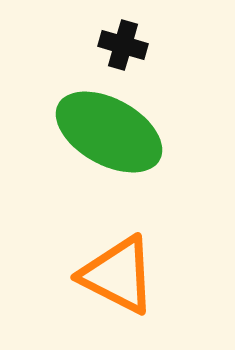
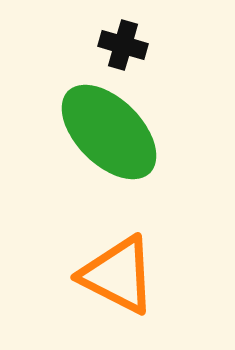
green ellipse: rotated 16 degrees clockwise
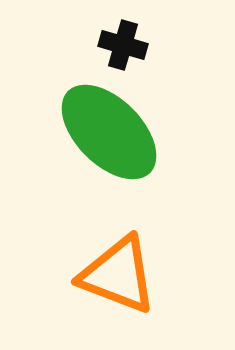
orange triangle: rotated 6 degrees counterclockwise
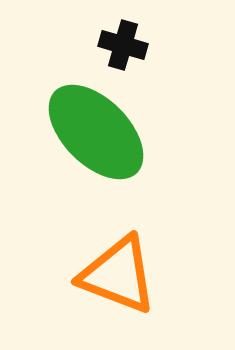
green ellipse: moved 13 px left
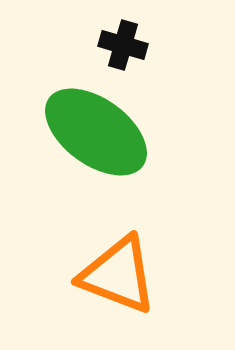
green ellipse: rotated 9 degrees counterclockwise
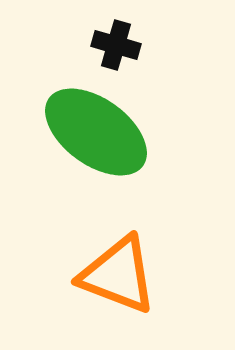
black cross: moved 7 px left
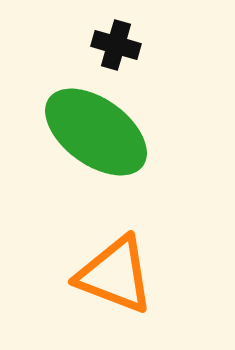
orange triangle: moved 3 px left
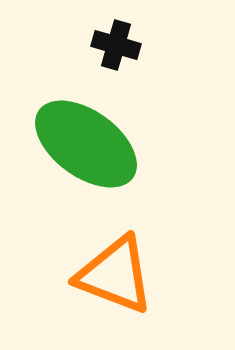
green ellipse: moved 10 px left, 12 px down
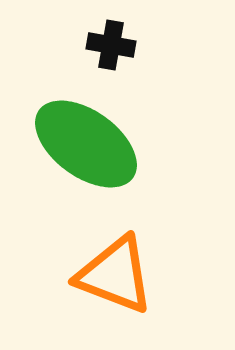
black cross: moved 5 px left; rotated 6 degrees counterclockwise
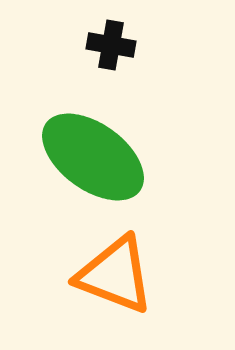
green ellipse: moved 7 px right, 13 px down
